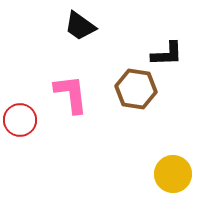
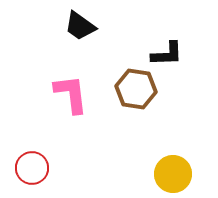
red circle: moved 12 px right, 48 px down
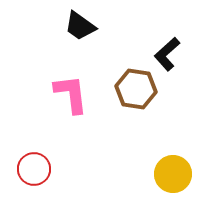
black L-shape: rotated 140 degrees clockwise
red circle: moved 2 px right, 1 px down
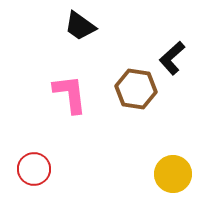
black L-shape: moved 5 px right, 4 px down
pink L-shape: moved 1 px left
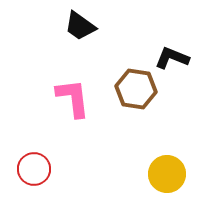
black L-shape: rotated 64 degrees clockwise
pink L-shape: moved 3 px right, 4 px down
yellow circle: moved 6 px left
